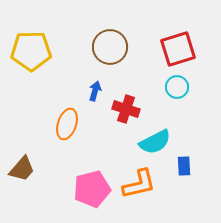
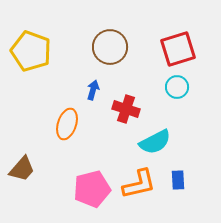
yellow pentagon: rotated 21 degrees clockwise
blue arrow: moved 2 px left, 1 px up
blue rectangle: moved 6 px left, 14 px down
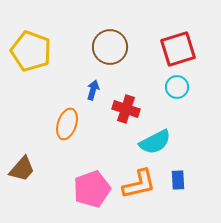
pink pentagon: rotated 6 degrees counterclockwise
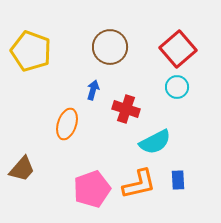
red square: rotated 24 degrees counterclockwise
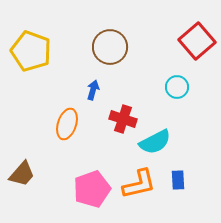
red square: moved 19 px right, 8 px up
red cross: moved 3 px left, 10 px down
brown trapezoid: moved 5 px down
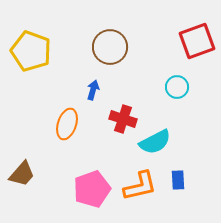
red square: rotated 21 degrees clockwise
orange L-shape: moved 1 px right, 2 px down
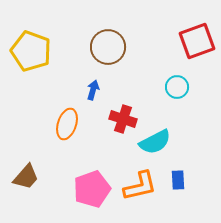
brown circle: moved 2 px left
brown trapezoid: moved 4 px right, 3 px down
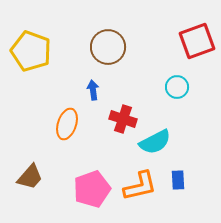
blue arrow: rotated 24 degrees counterclockwise
brown trapezoid: moved 4 px right
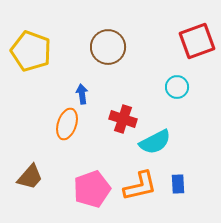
blue arrow: moved 11 px left, 4 px down
blue rectangle: moved 4 px down
